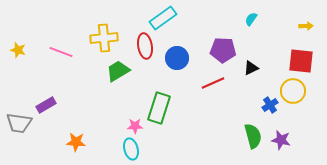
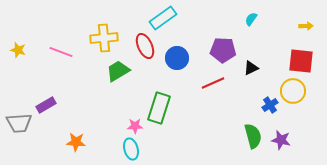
red ellipse: rotated 15 degrees counterclockwise
gray trapezoid: rotated 12 degrees counterclockwise
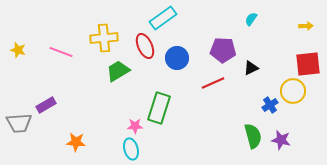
red square: moved 7 px right, 3 px down; rotated 12 degrees counterclockwise
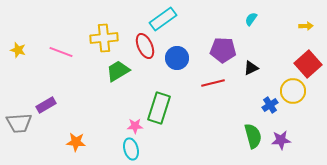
cyan rectangle: moved 1 px down
red square: rotated 36 degrees counterclockwise
red line: rotated 10 degrees clockwise
purple star: rotated 18 degrees counterclockwise
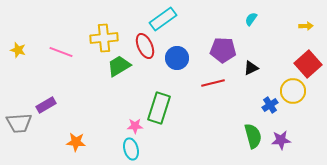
green trapezoid: moved 1 px right, 5 px up
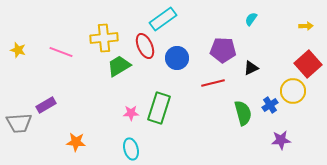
pink star: moved 4 px left, 13 px up
green semicircle: moved 10 px left, 23 px up
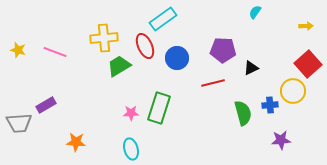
cyan semicircle: moved 4 px right, 7 px up
pink line: moved 6 px left
blue cross: rotated 28 degrees clockwise
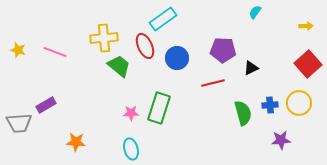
green trapezoid: rotated 70 degrees clockwise
yellow circle: moved 6 px right, 12 px down
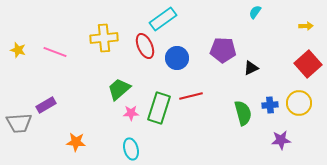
green trapezoid: moved 23 px down; rotated 80 degrees counterclockwise
red line: moved 22 px left, 13 px down
